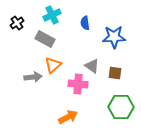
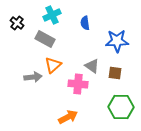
black cross: rotated 16 degrees counterclockwise
blue star: moved 3 px right, 4 px down
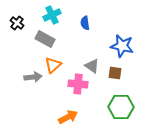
blue star: moved 5 px right, 5 px down; rotated 15 degrees clockwise
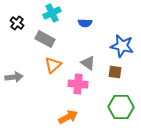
cyan cross: moved 2 px up
blue semicircle: rotated 80 degrees counterclockwise
gray triangle: moved 4 px left, 3 px up
brown square: moved 1 px up
gray arrow: moved 19 px left
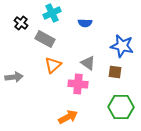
black cross: moved 4 px right
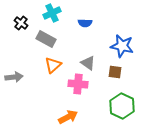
gray rectangle: moved 1 px right
green hexagon: moved 1 px right, 1 px up; rotated 25 degrees clockwise
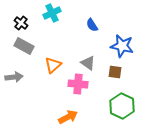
blue semicircle: moved 7 px right, 2 px down; rotated 56 degrees clockwise
gray rectangle: moved 22 px left, 7 px down
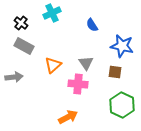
gray triangle: moved 2 px left; rotated 21 degrees clockwise
green hexagon: moved 1 px up
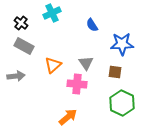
blue star: moved 2 px up; rotated 15 degrees counterclockwise
gray arrow: moved 2 px right, 1 px up
pink cross: moved 1 px left
green hexagon: moved 2 px up
orange arrow: rotated 12 degrees counterclockwise
